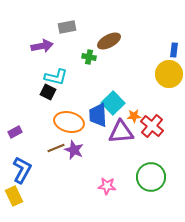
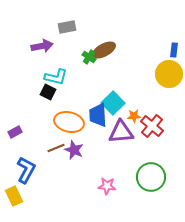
brown ellipse: moved 5 px left, 9 px down
green cross: rotated 24 degrees clockwise
blue L-shape: moved 4 px right
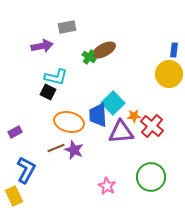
pink star: rotated 24 degrees clockwise
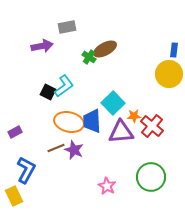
brown ellipse: moved 1 px right, 1 px up
cyan L-shape: moved 8 px right, 9 px down; rotated 50 degrees counterclockwise
blue trapezoid: moved 6 px left, 6 px down
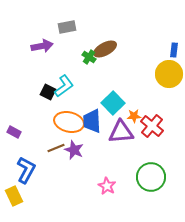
purple rectangle: moved 1 px left; rotated 56 degrees clockwise
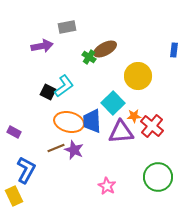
yellow circle: moved 31 px left, 2 px down
green circle: moved 7 px right
